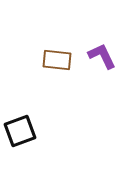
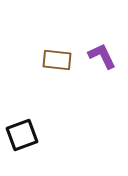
black square: moved 2 px right, 4 px down
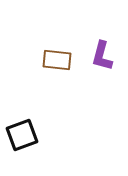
purple L-shape: rotated 140 degrees counterclockwise
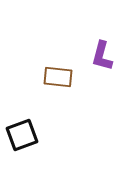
brown rectangle: moved 1 px right, 17 px down
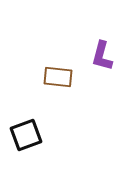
black square: moved 4 px right
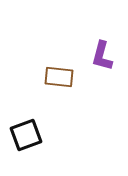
brown rectangle: moved 1 px right
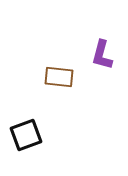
purple L-shape: moved 1 px up
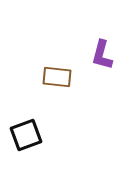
brown rectangle: moved 2 px left
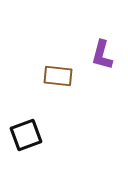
brown rectangle: moved 1 px right, 1 px up
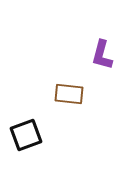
brown rectangle: moved 11 px right, 18 px down
